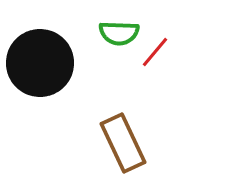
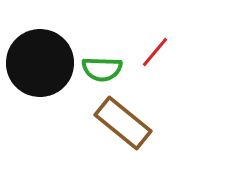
green semicircle: moved 17 px left, 36 px down
brown rectangle: moved 20 px up; rotated 26 degrees counterclockwise
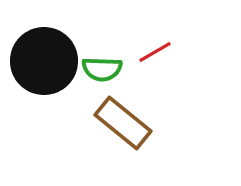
red line: rotated 20 degrees clockwise
black circle: moved 4 px right, 2 px up
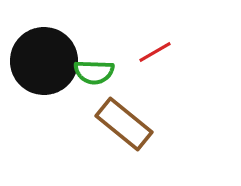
green semicircle: moved 8 px left, 3 px down
brown rectangle: moved 1 px right, 1 px down
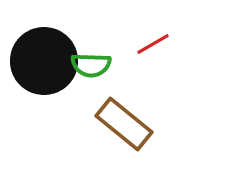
red line: moved 2 px left, 8 px up
green semicircle: moved 3 px left, 7 px up
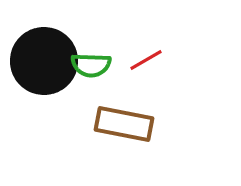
red line: moved 7 px left, 16 px down
brown rectangle: rotated 28 degrees counterclockwise
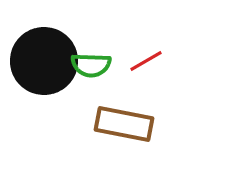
red line: moved 1 px down
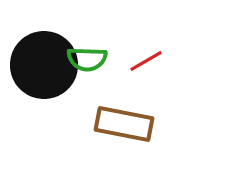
black circle: moved 4 px down
green semicircle: moved 4 px left, 6 px up
